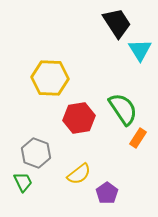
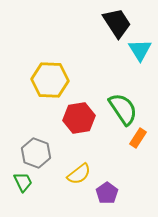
yellow hexagon: moved 2 px down
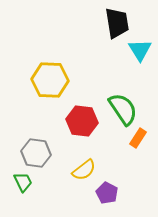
black trapezoid: rotated 24 degrees clockwise
red hexagon: moved 3 px right, 3 px down; rotated 16 degrees clockwise
gray hexagon: rotated 12 degrees counterclockwise
yellow semicircle: moved 5 px right, 4 px up
purple pentagon: rotated 10 degrees counterclockwise
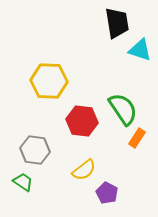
cyan triangle: rotated 40 degrees counterclockwise
yellow hexagon: moved 1 px left, 1 px down
orange rectangle: moved 1 px left
gray hexagon: moved 1 px left, 3 px up
green trapezoid: rotated 30 degrees counterclockwise
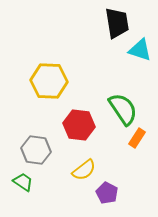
red hexagon: moved 3 px left, 4 px down
gray hexagon: moved 1 px right
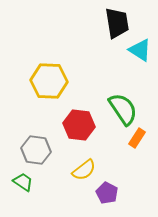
cyan triangle: rotated 15 degrees clockwise
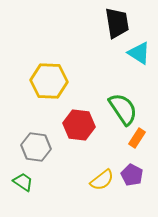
cyan triangle: moved 1 px left, 3 px down
gray hexagon: moved 3 px up
yellow semicircle: moved 18 px right, 10 px down
purple pentagon: moved 25 px right, 18 px up
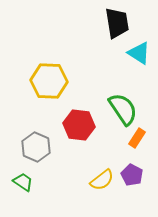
gray hexagon: rotated 16 degrees clockwise
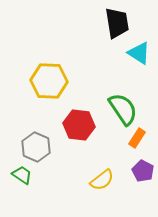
purple pentagon: moved 11 px right, 4 px up
green trapezoid: moved 1 px left, 7 px up
